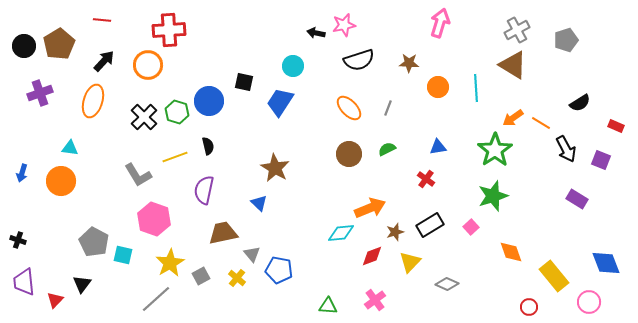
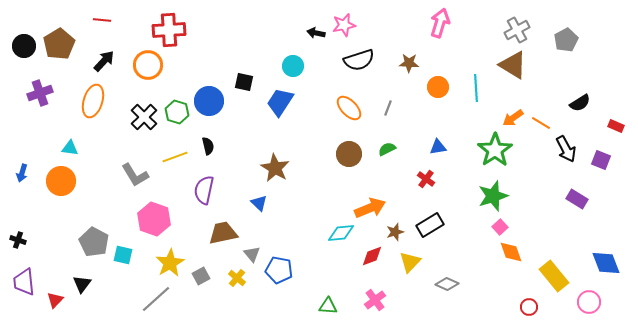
gray pentagon at (566, 40): rotated 10 degrees counterclockwise
gray L-shape at (138, 175): moved 3 px left
pink square at (471, 227): moved 29 px right
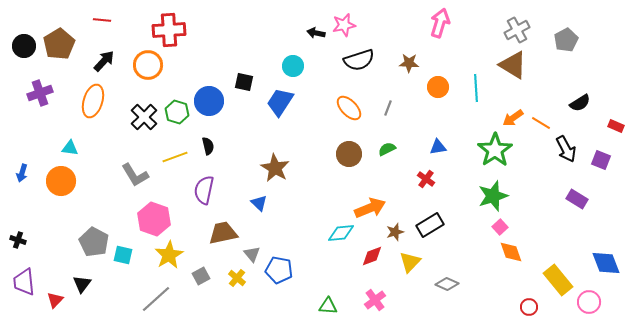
yellow star at (170, 263): moved 1 px left, 8 px up
yellow rectangle at (554, 276): moved 4 px right, 4 px down
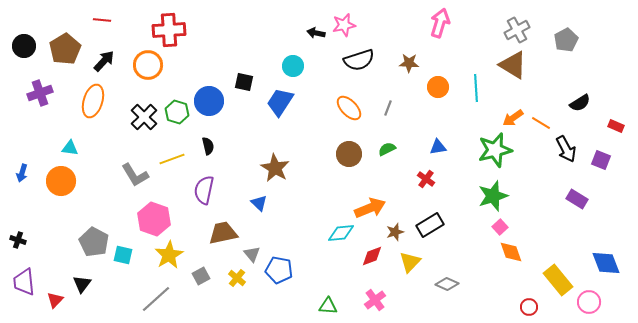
brown pentagon at (59, 44): moved 6 px right, 5 px down
green star at (495, 150): rotated 20 degrees clockwise
yellow line at (175, 157): moved 3 px left, 2 px down
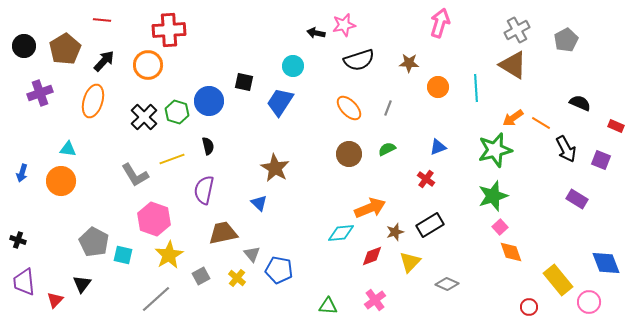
black semicircle at (580, 103): rotated 125 degrees counterclockwise
blue triangle at (438, 147): rotated 12 degrees counterclockwise
cyan triangle at (70, 148): moved 2 px left, 1 px down
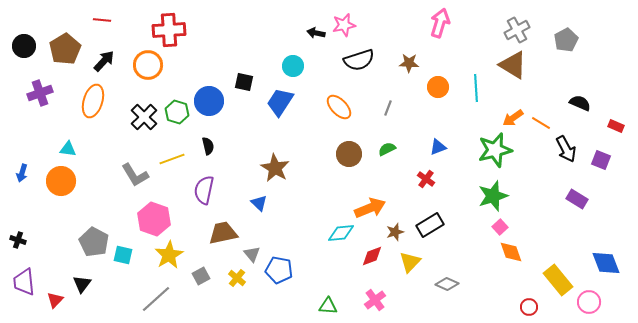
orange ellipse at (349, 108): moved 10 px left, 1 px up
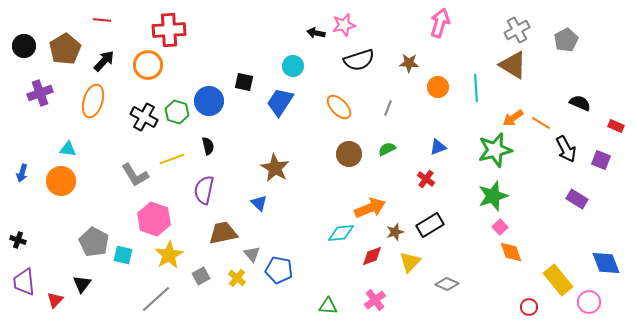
black cross at (144, 117): rotated 16 degrees counterclockwise
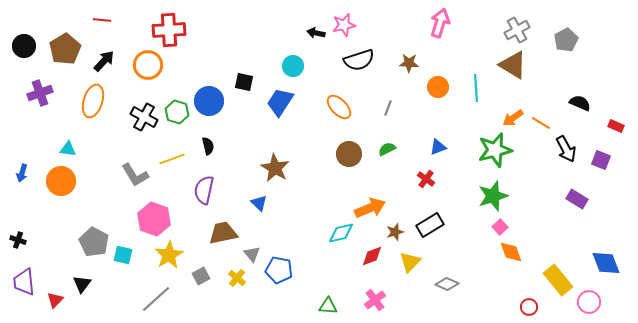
cyan diamond at (341, 233): rotated 8 degrees counterclockwise
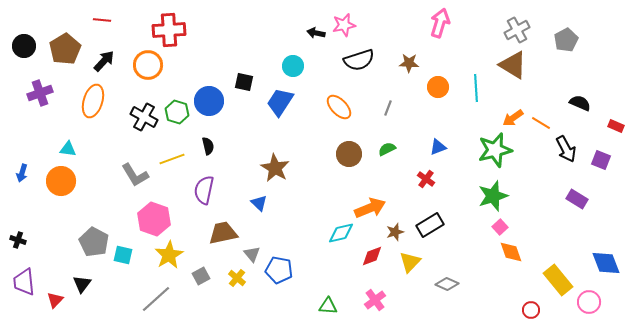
red circle at (529, 307): moved 2 px right, 3 px down
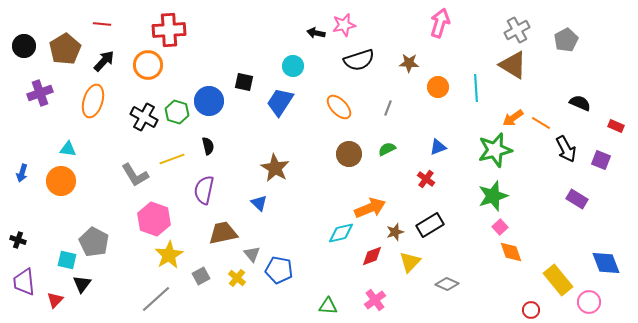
red line at (102, 20): moved 4 px down
cyan square at (123, 255): moved 56 px left, 5 px down
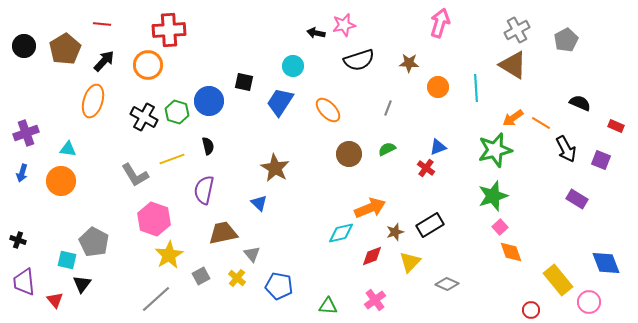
purple cross at (40, 93): moved 14 px left, 40 px down
orange ellipse at (339, 107): moved 11 px left, 3 px down
red cross at (426, 179): moved 11 px up
blue pentagon at (279, 270): moved 16 px down
red triangle at (55, 300): rotated 24 degrees counterclockwise
